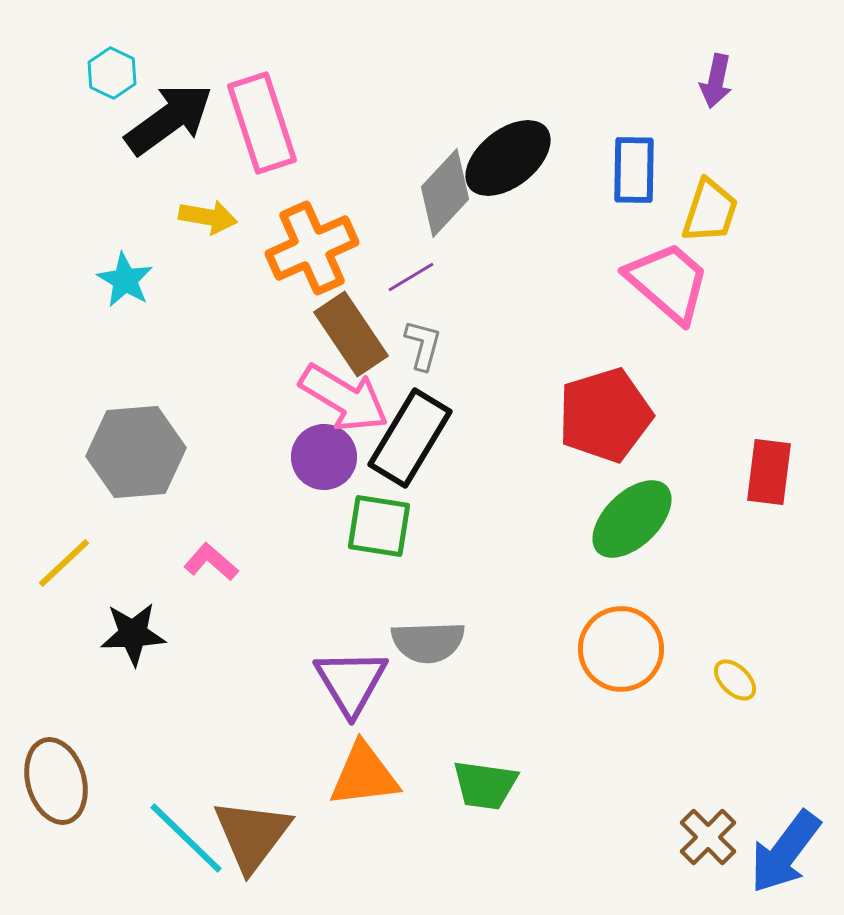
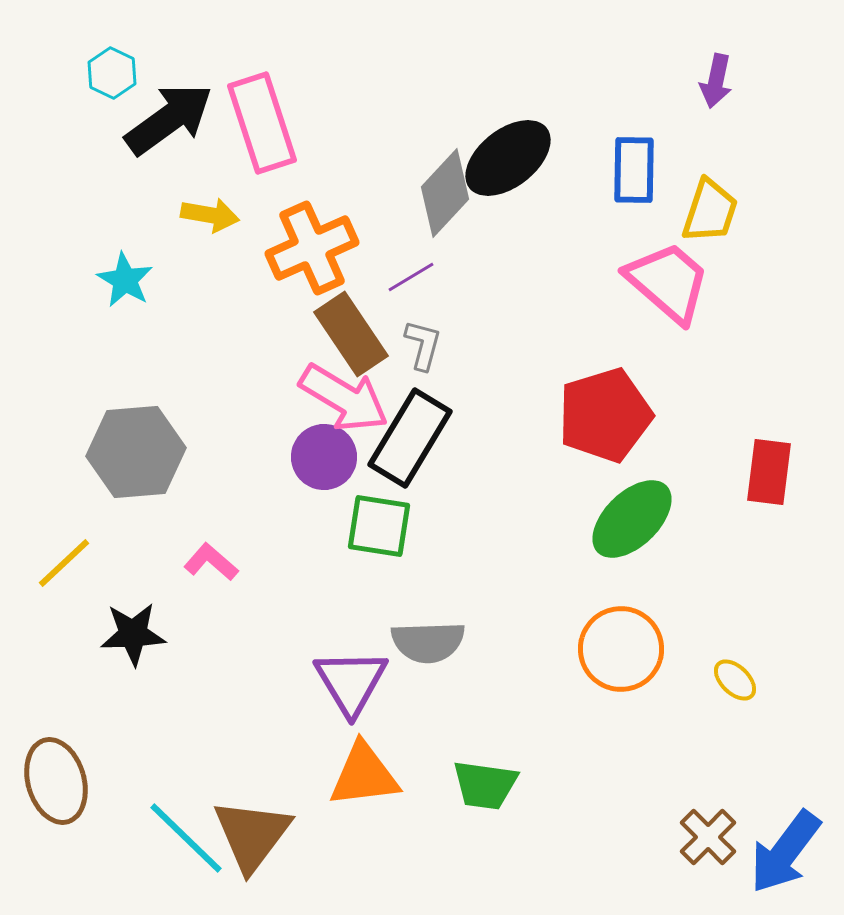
yellow arrow: moved 2 px right, 2 px up
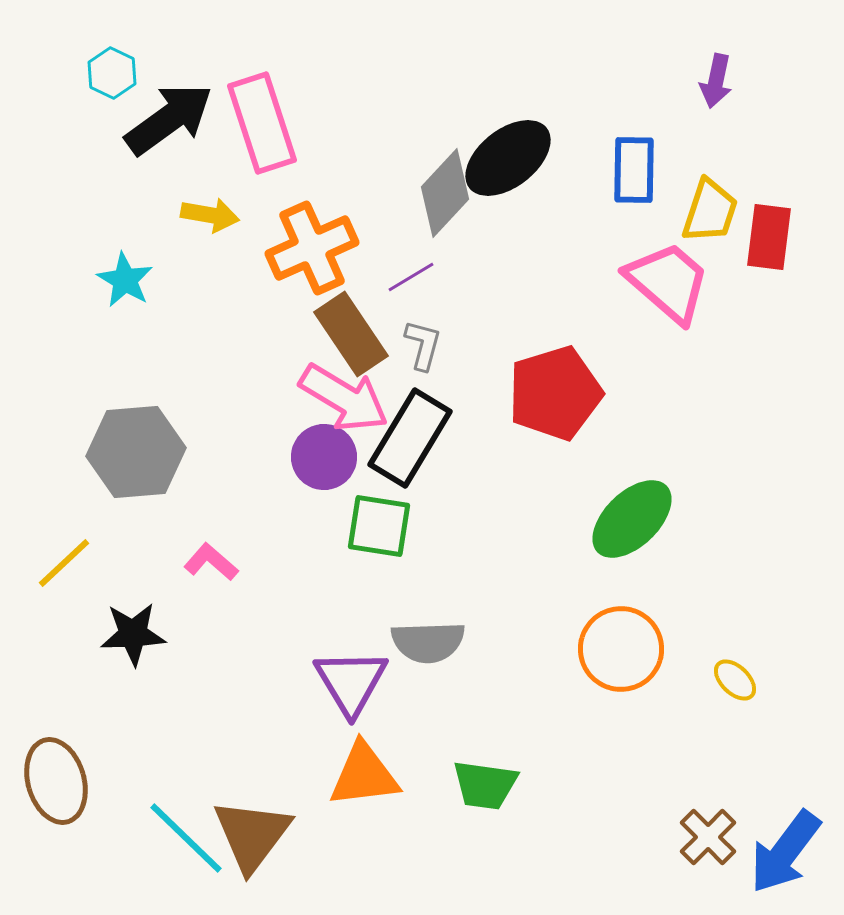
red pentagon: moved 50 px left, 22 px up
red rectangle: moved 235 px up
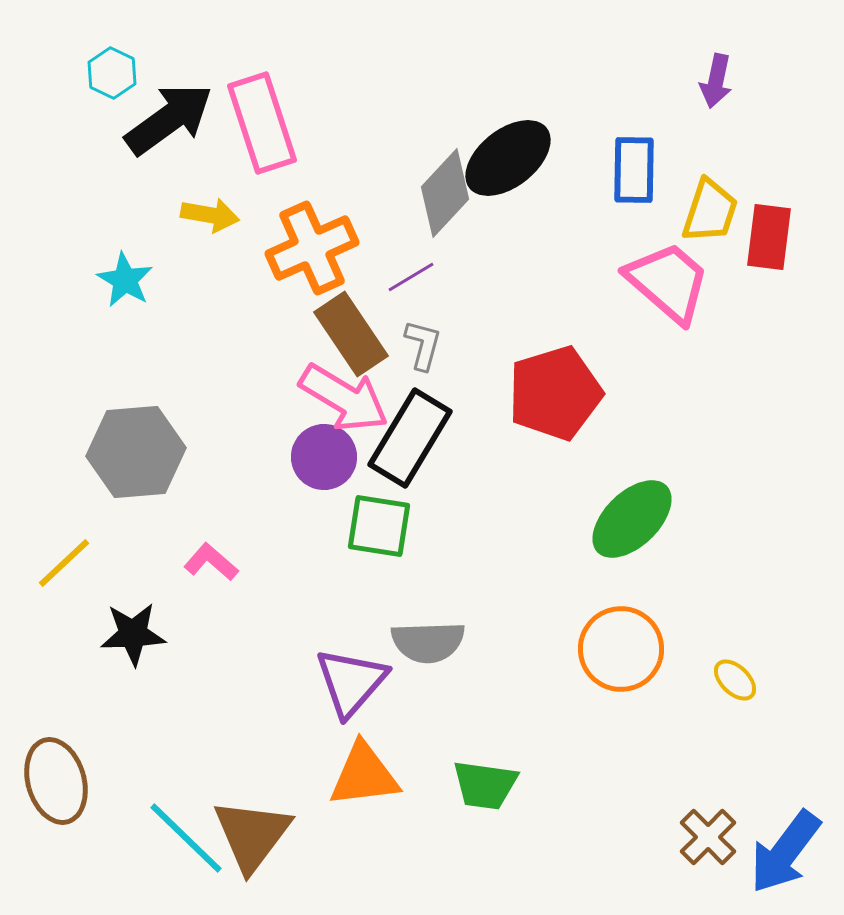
purple triangle: rotated 12 degrees clockwise
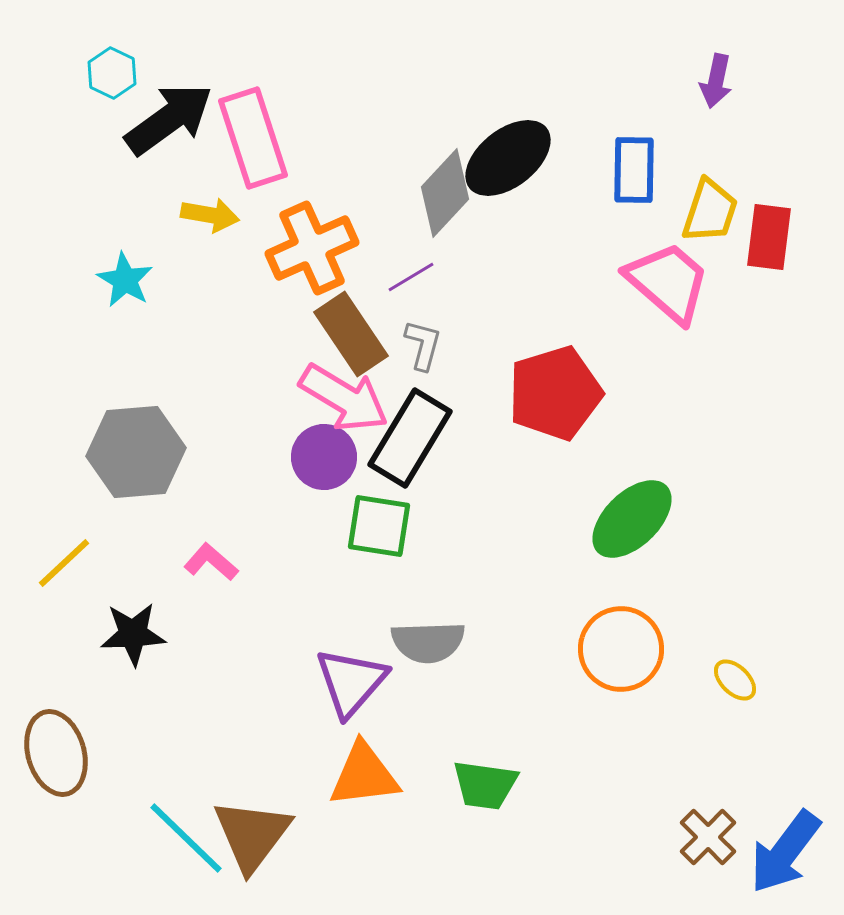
pink rectangle: moved 9 px left, 15 px down
brown ellipse: moved 28 px up
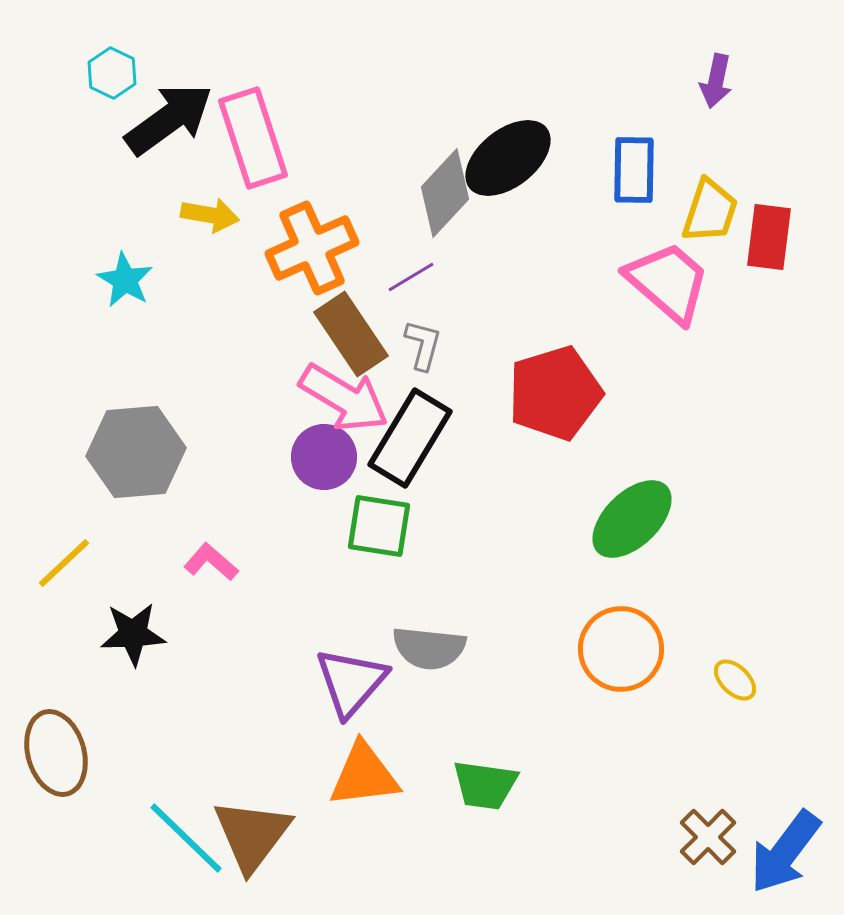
gray semicircle: moved 1 px right, 6 px down; rotated 8 degrees clockwise
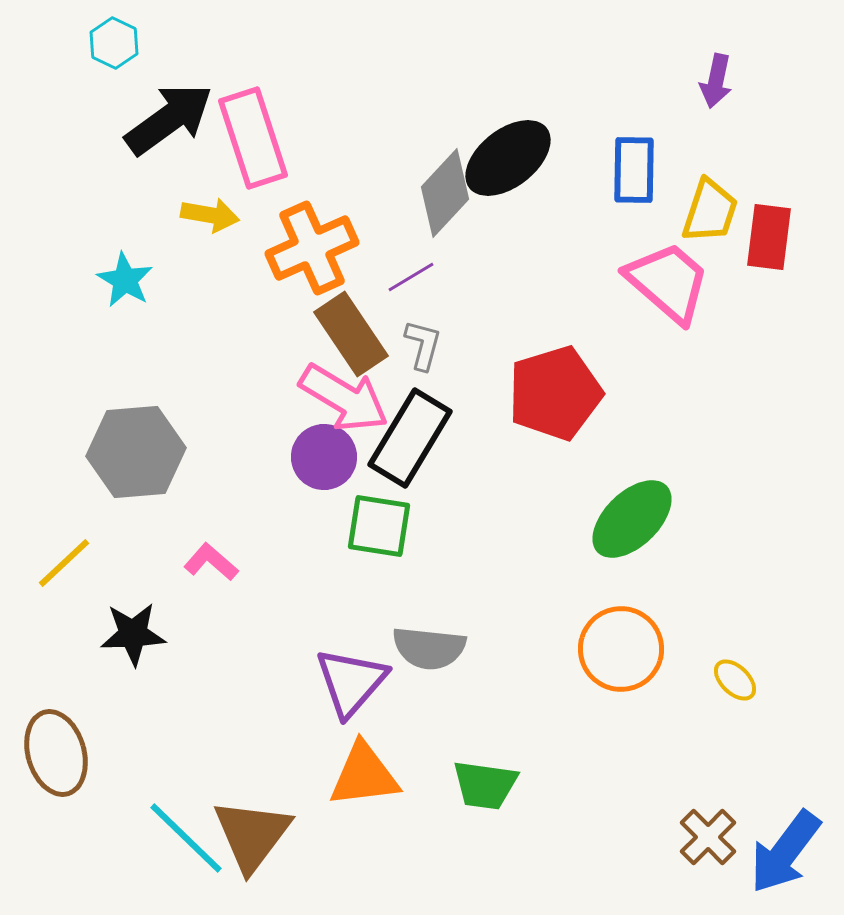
cyan hexagon: moved 2 px right, 30 px up
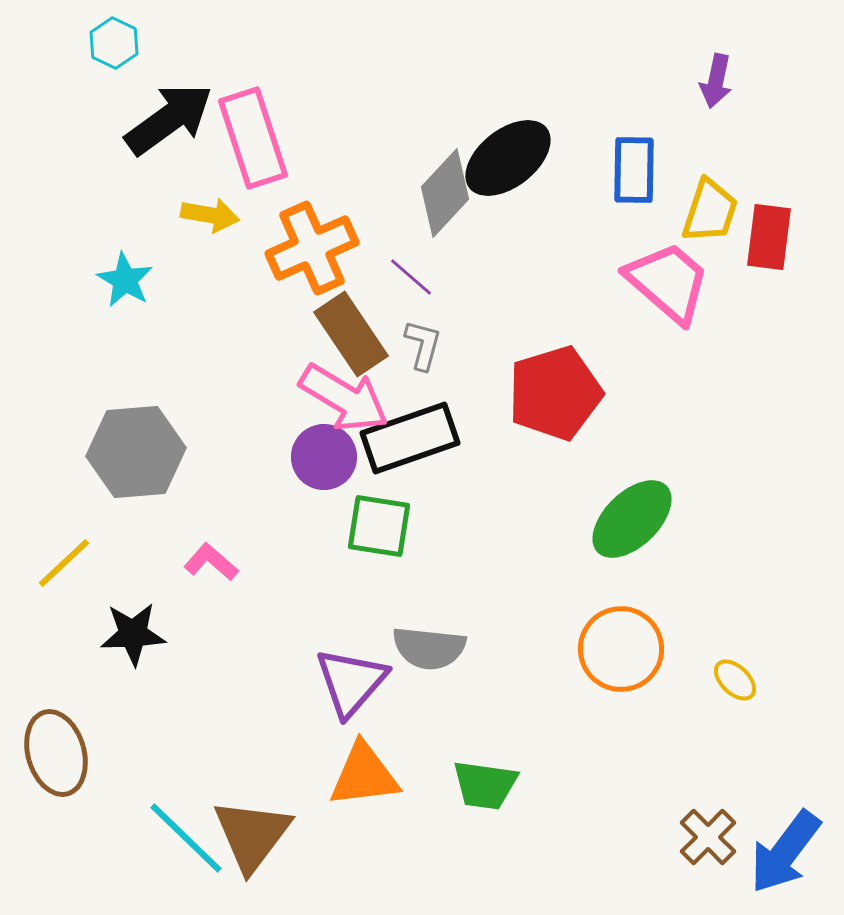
purple line: rotated 72 degrees clockwise
black rectangle: rotated 40 degrees clockwise
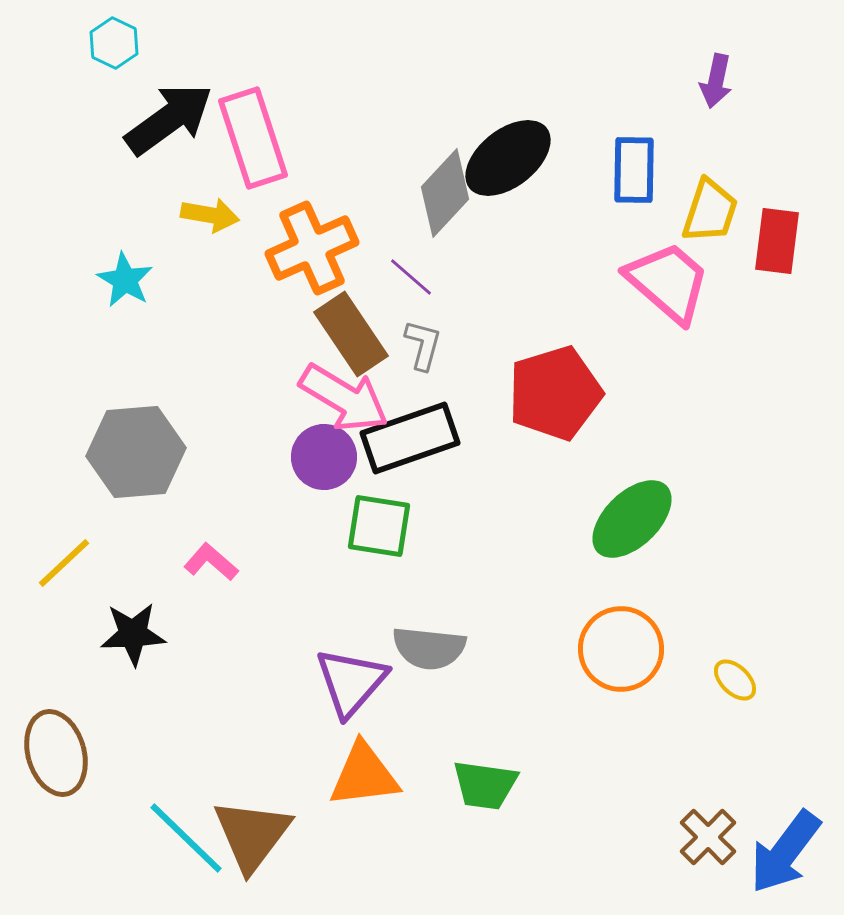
red rectangle: moved 8 px right, 4 px down
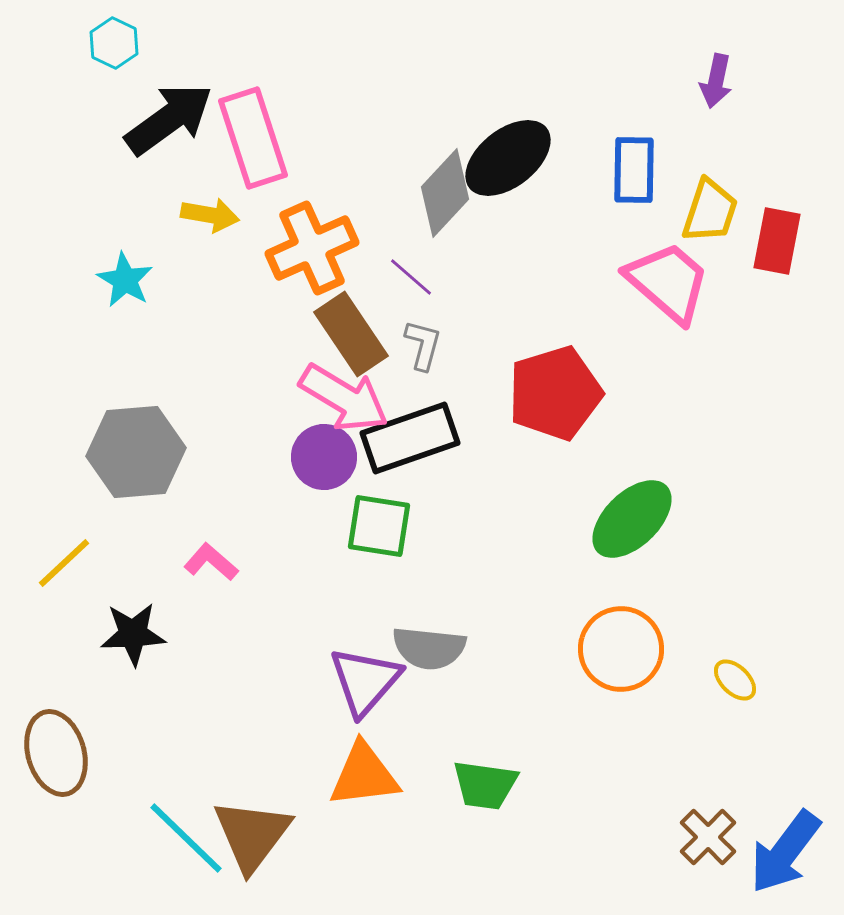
red rectangle: rotated 4 degrees clockwise
purple triangle: moved 14 px right, 1 px up
